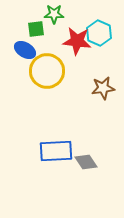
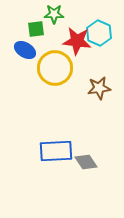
yellow circle: moved 8 px right, 3 px up
brown star: moved 4 px left
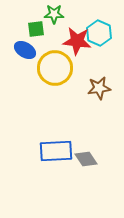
gray diamond: moved 3 px up
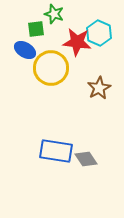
green star: rotated 18 degrees clockwise
red star: moved 1 px down
yellow circle: moved 4 px left
brown star: rotated 20 degrees counterclockwise
blue rectangle: rotated 12 degrees clockwise
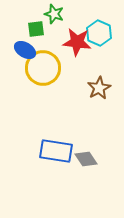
yellow circle: moved 8 px left
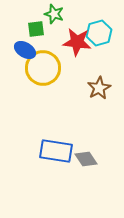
cyan hexagon: rotated 20 degrees clockwise
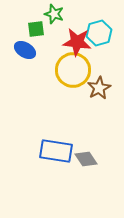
yellow circle: moved 30 px right, 2 px down
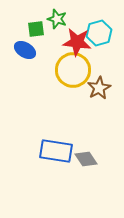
green star: moved 3 px right, 5 px down
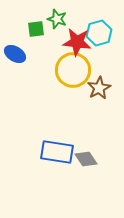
blue ellipse: moved 10 px left, 4 px down
blue rectangle: moved 1 px right, 1 px down
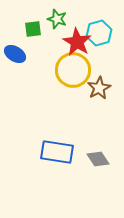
green square: moved 3 px left
red star: rotated 24 degrees clockwise
gray diamond: moved 12 px right
